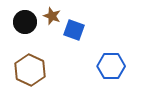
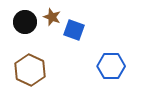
brown star: moved 1 px down
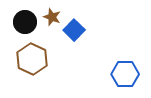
blue square: rotated 25 degrees clockwise
blue hexagon: moved 14 px right, 8 px down
brown hexagon: moved 2 px right, 11 px up
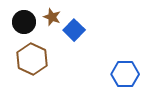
black circle: moved 1 px left
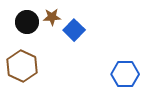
brown star: rotated 24 degrees counterclockwise
black circle: moved 3 px right
brown hexagon: moved 10 px left, 7 px down
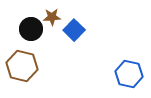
black circle: moved 4 px right, 7 px down
brown hexagon: rotated 12 degrees counterclockwise
blue hexagon: moved 4 px right; rotated 12 degrees clockwise
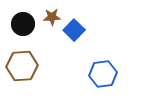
black circle: moved 8 px left, 5 px up
brown hexagon: rotated 16 degrees counterclockwise
blue hexagon: moved 26 px left; rotated 20 degrees counterclockwise
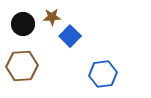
blue square: moved 4 px left, 6 px down
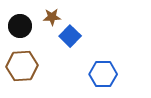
black circle: moved 3 px left, 2 px down
blue hexagon: rotated 8 degrees clockwise
